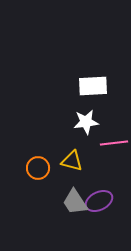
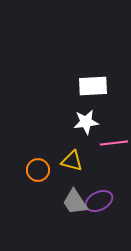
orange circle: moved 2 px down
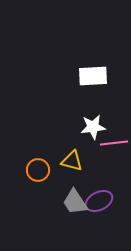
white rectangle: moved 10 px up
white star: moved 7 px right, 5 px down
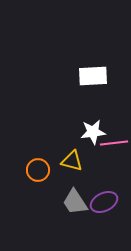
white star: moved 5 px down
purple ellipse: moved 5 px right, 1 px down
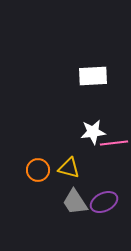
yellow triangle: moved 3 px left, 7 px down
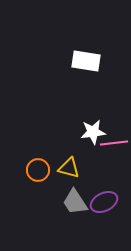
white rectangle: moved 7 px left, 15 px up; rotated 12 degrees clockwise
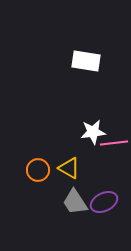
yellow triangle: rotated 15 degrees clockwise
